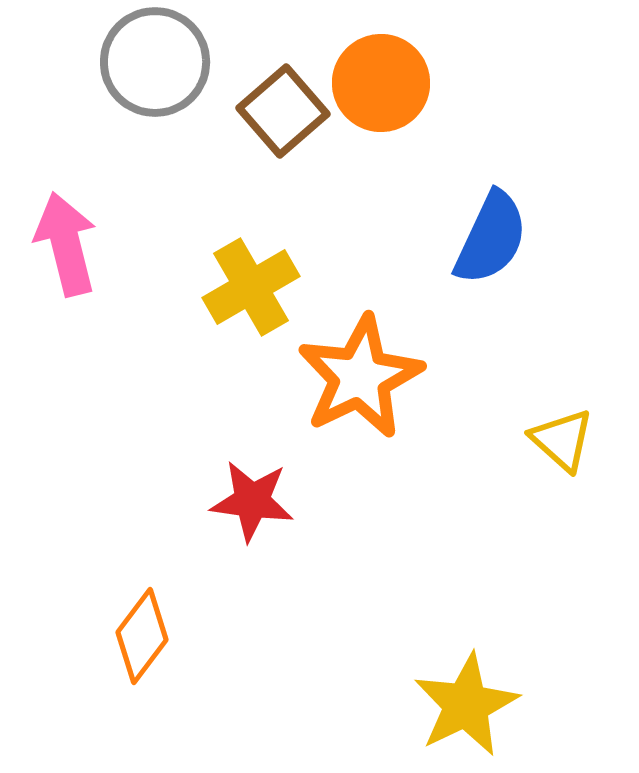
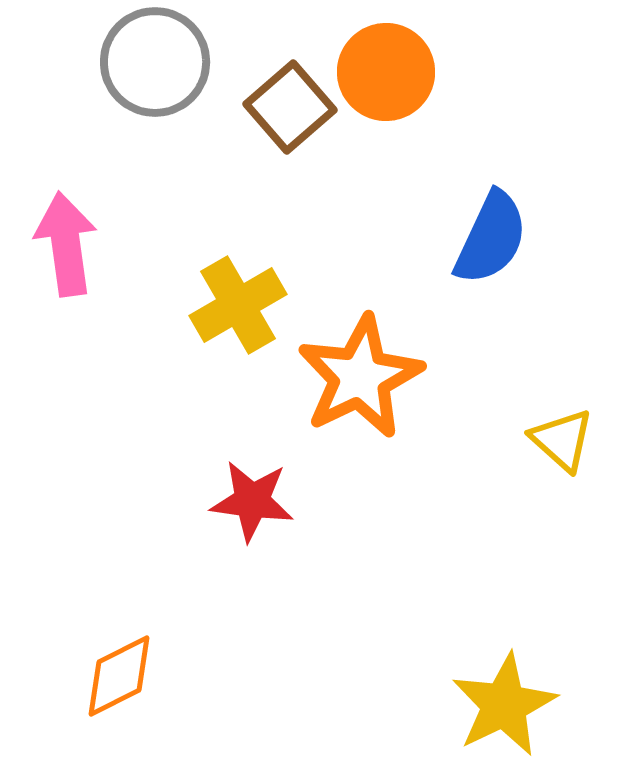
orange circle: moved 5 px right, 11 px up
brown square: moved 7 px right, 4 px up
pink arrow: rotated 6 degrees clockwise
yellow cross: moved 13 px left, 18 px down
orange diamond: moved 23 px left, 40 px down; rotated 26 degrees clockwise
yellow star: moved 38 px right
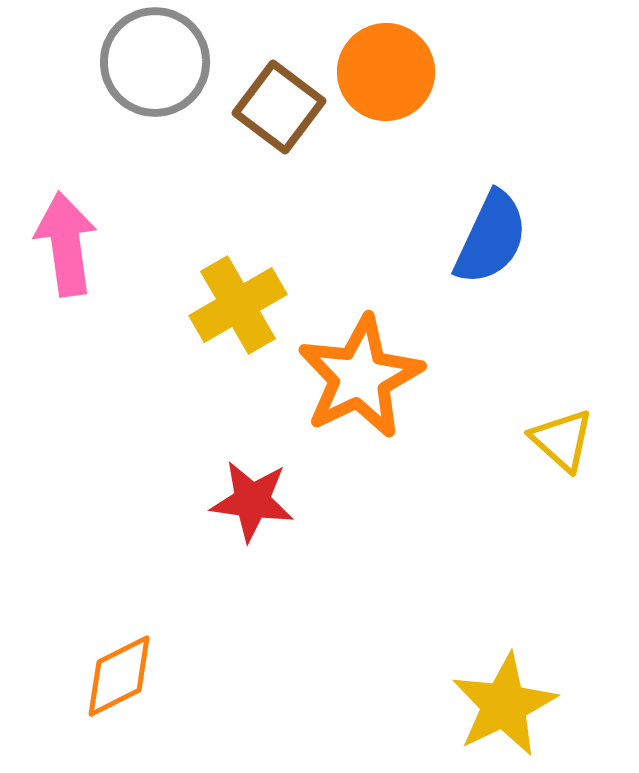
brown square: moved 11 px left; rotated 12 degrees counterclockwise
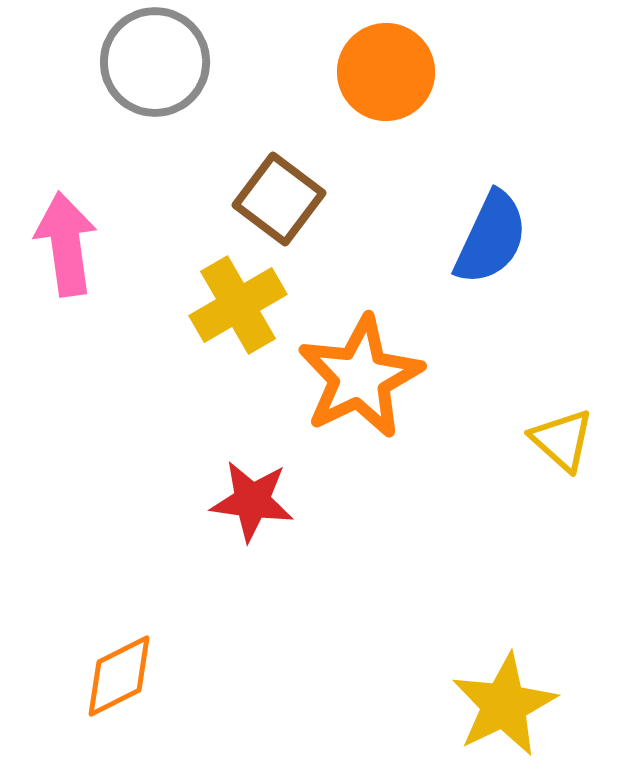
brown square: moved 92 px down
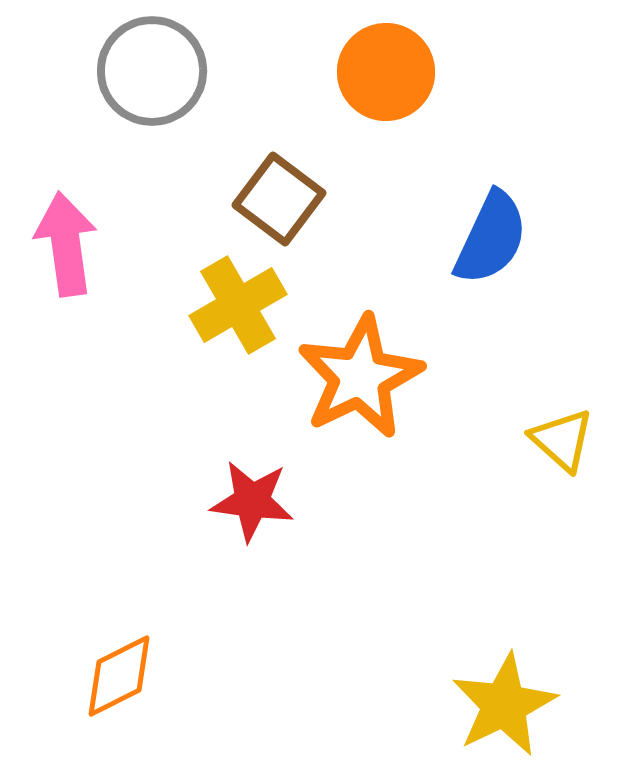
gray circle: moved 3 px left, 9 px down
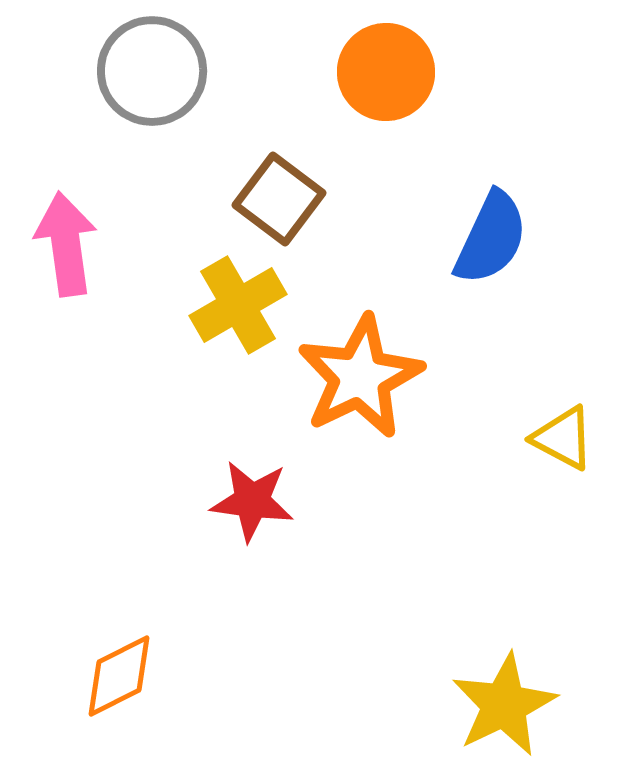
yellow triangle: moved 1 px right, 2 px up; rotated 14 degrees counterclockwise
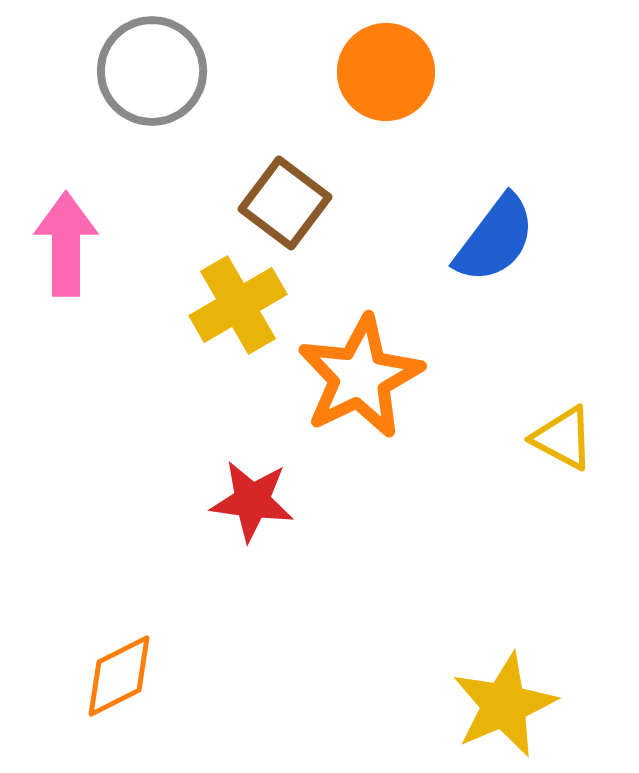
brown square: moved 6 px right, 4 px down
blue semicircle: moved 4 px right, 1 px down; rotated 12 degrees clockwise
pink arrow: rotated 8 degrees clockwise
yellow star: rotated 3 degrees clockwise
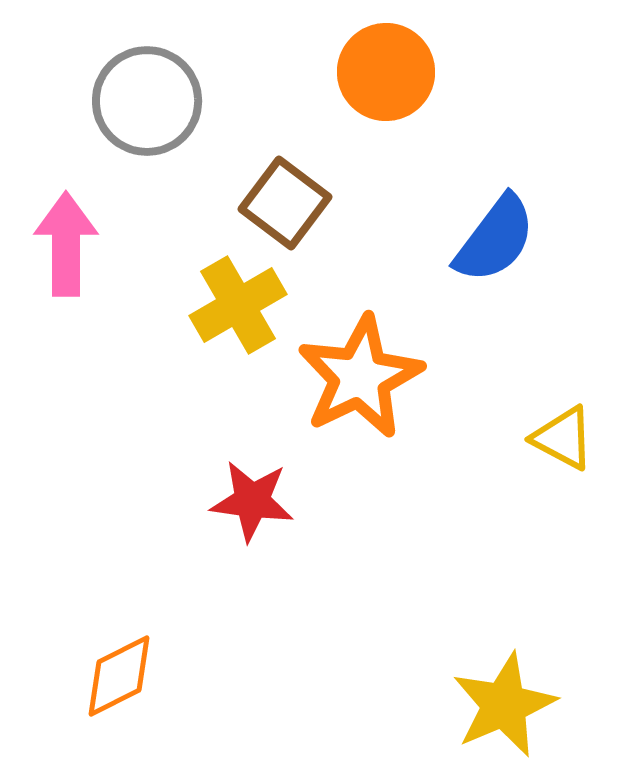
gray circle: moved 5 px left, 30 px down
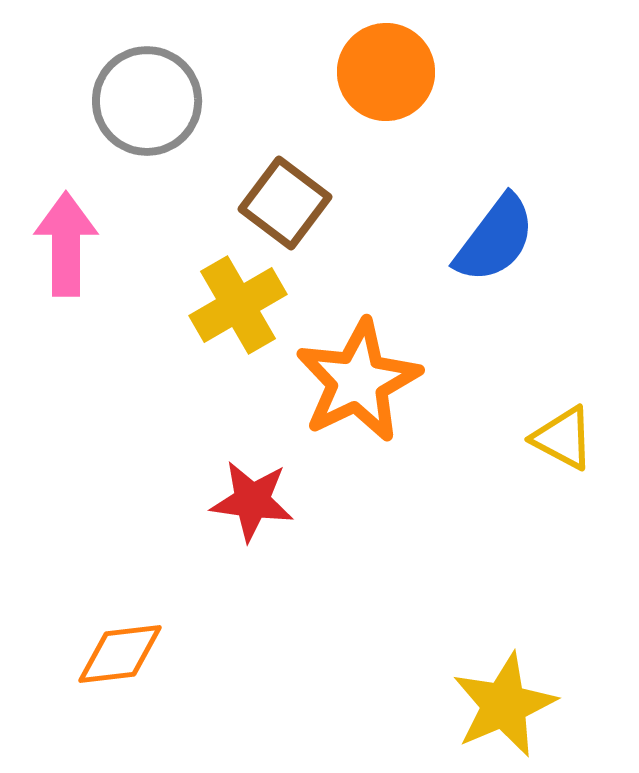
orange star: moved 2 px left, 4 px down
orange diamond: moved 1 px right, 22 px up; rotated 20 degrees clockwise
